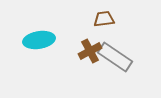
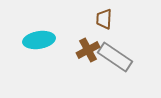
brown trapezoid: rotated 80 degrees counterclockwise
brown cross: moved 2 px left, 1 px up
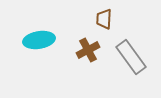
gray rectangle: moved 16 px right; rotated 20 degrees clockwise
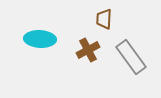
cyan ellipse: moved 1 px right, 1 px up; rotated 12 degrees clockwise
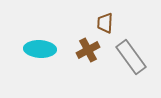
brown trapezoid: moved 1 px right, 4 px down
cyan ellipse: moved 10 px down
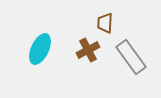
cyan ellipse: rotated 68 degrees counterclockwise
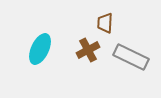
gray rectangle: rotated 28 degrees counterclockwise
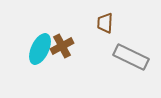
brown cross: moved 26 px left, 4 px up
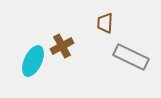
cyan ellipse: moved 7 px left, 12 px down
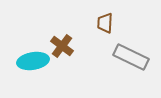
brown cross: rotated 25 degrees counterclockwise
cyan ellipse: rotated 56 degrees clockwise
